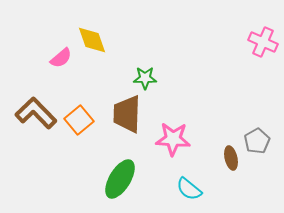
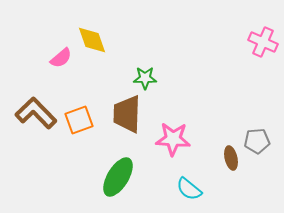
orange square: rotated 20 degrees clockwise
gray pentagon: rotated 25 degrees clockwise
green ellipse: moved 2 px left, 2 px up
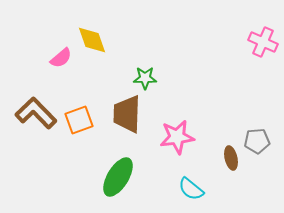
pink star: moved 4 px right, 2 px up; rotated 12 degrees counterclockwise
cyan semicircle: moved 2 px right
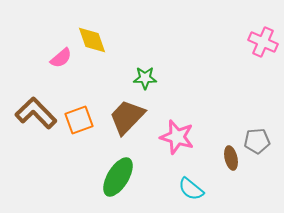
brown trapezoid: moved 3 px down; rotated 42 degrees clockwise
pink star: rotated 24 degrees clockwise
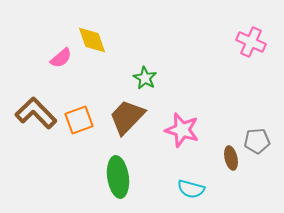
pink cross: moved 12 px left
green star: rotated 30 degrees clockwise
pink star: moved 5 px right, 7 px up
green ellipse: rotated 39 degrees counterclockwise
cyan semicircle: rotated 24 degrees counterclockwise
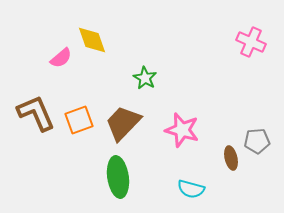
brown L-shape: rotated 21 degrees clockwise
brown trapezoid: moved 4 px left, 6 px down
